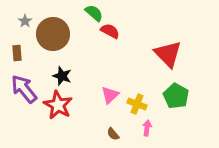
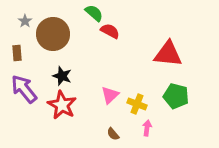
red triangle: rotated 40 degrees counterclockwise
green pentagon: rotated 15 degrees counterclockwise
red star: moved 4 px right
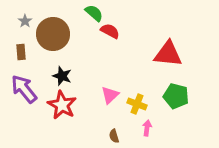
brown rectangle: moved 4 px right, 1 px up
brown semicircle: moved 1 px right, 2 px down; rotated 24 degrees clockwise
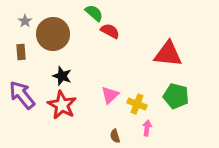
purple arrow: moved 2 px left, 6 px down
brown semicircle: moved 1 px right
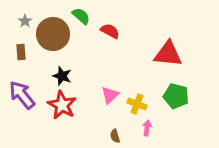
green semicircle: moved 13 px left, 3 px down
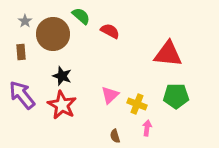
green pentagon: rotated 15 degrees counterclockwise
